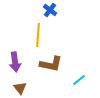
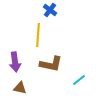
brown triangle: rotated 40 degrees counterclockwise
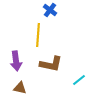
purple arrow: moved 1 px right, 1 px up
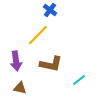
yellow line: rotated 40 degrees clockwise
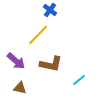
purple arrow: rotated 42 degrees counterclockwise
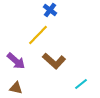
brown L-shape: moved 3 px right, 3 px up; rotated 30 degrees clockwise
cyan line: moved 2 px right, 4 px down
brown triangle: moved 4 px left
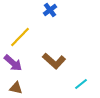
blue cross: rotated 16 degrees clockwise
yellow line: moved 18 px left, 2 px down
purple arrow: moved 3 px left, 2 px down
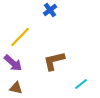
brown L-shape: rotated 125 degrees clockwise
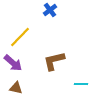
cyan line: rotated 40 degrees clockwise
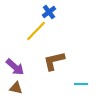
blue cross: moved 1 px left, 2 px down
yellow line: moved 16 px right, 6 px up
purple arrow: moved 2 px right, 4 px down
